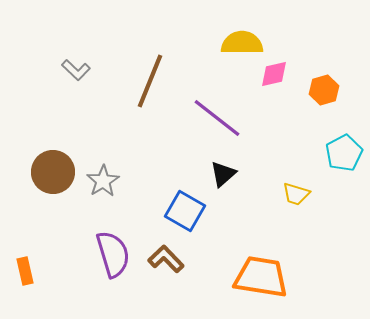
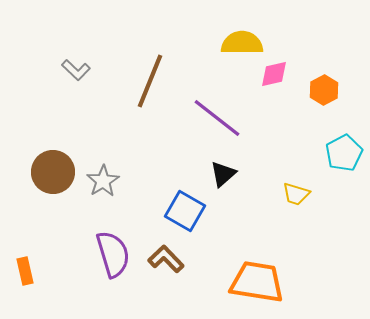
orange hexagon: rotated 12 degrees counterclockwise
orange trapezoid: moved 4 px left, 5 px down
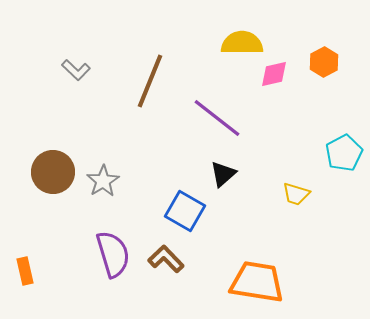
orange hexagon: moved 28 px up
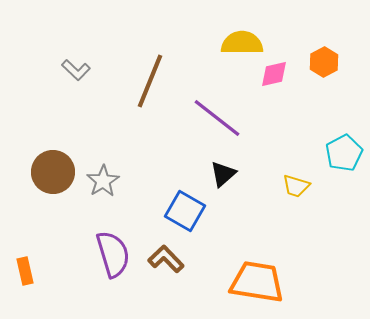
yellow trapezoid: moved 8 px up
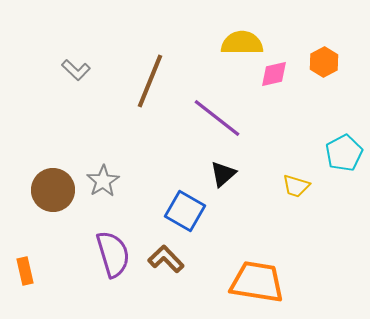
brown circle: moved 18 px down
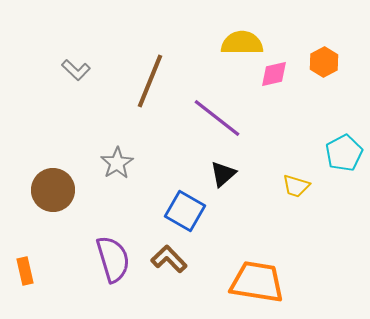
gray star: moved 14 px right, 18 px up
purple semicircle: moved 5 px down
brown L-shape: moved 3 px right
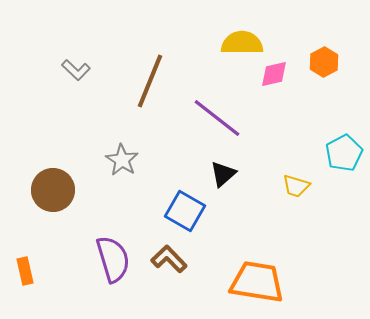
gray star: moved 5 px right, 3 px up; rotated 8 degrees counterclockwise
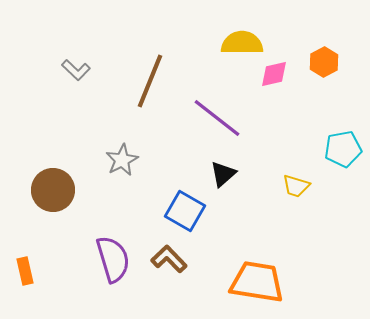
cyan pentagon: moved 1 px left, 4 px up; rotated 18 degrees clockwise
gray star: rotated 12 degrees clockwise
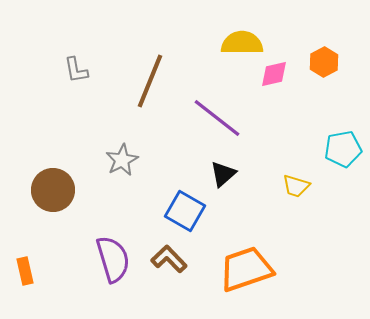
gray L-shape: rotated 36 degrees clockwise
orange trapezoid: moved 11 px left, 13 px up; rotated 28 degrees counterclockwise
